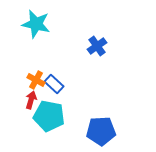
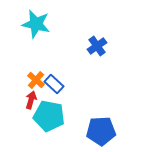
orange cross: rotated 12 degrees clockwise
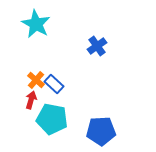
cyan star: rotated 16 degrees clockwise
cyan pentagon: moved 3 px right, 3 px down
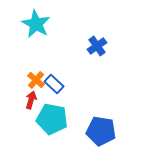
blue pentagon: rotated 12 degrees clockwise
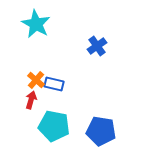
blue rectangle: rotated 30 degrees counterclockwise
cyan pentagon: moved 2 px right, 7 px down
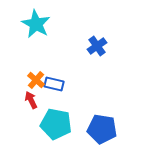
red arrow: rotated 42 degrees counterclockwise
cyan pentagon: moved 2 px right, 2 px up
blue pentagon: moved 1 px right, 2 px up
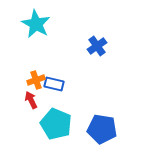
orange cross: rotated 30 degrees clockwise
cyan pentagon: rotated 12 degrees clockwise
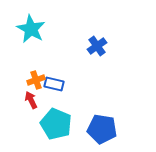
cyan star: moved 5 px left, 5 px down
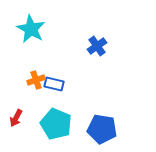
red arrow: moved 15 px left, 18 px down; rotated 126 degrees counterclockwise
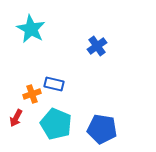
orange cross: moved 4 px left, 14 px down
